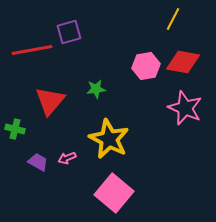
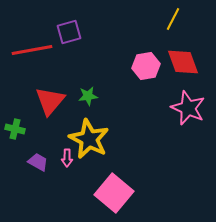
red diamond: rotated 60 degrees clockwise
green star: moved 8 px left, 7 px down
pink star: moved 3 px right
yellow star: moved 20 px left
pink arrow: rotated 66 degrees counterclockwise
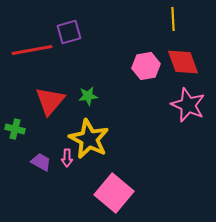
yellow line: rotated 30 degrees counterclockwise
pink star: moved 3 px up
purple trapezoid: moved 3 px right
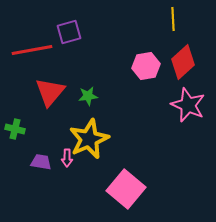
red diamond: rotated 68 degrees clockwise
red triangle: moved 9 px up
yellow star: rotated 21 degrees clockwise
purple trapezoid: rotated 20 degrees counterclockwise
pink square: moved 12 px right, 4 px up
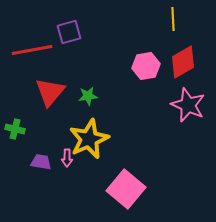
red diamond: rotated 12 degrees clockwise
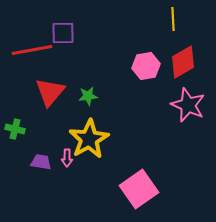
purple square: moved 6 px left, 1 px down; rotated 15 degrees clockwise
yellow star: rotated 6 degrees counterclockwise
pink square: moved 13 px right; rotated 15 degrees clockwise
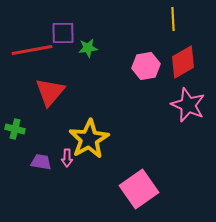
green star: moved 48 px up
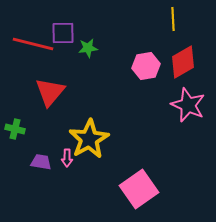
red line: moved 1 px right, 6 px up; rotated 24 degrees clockwise
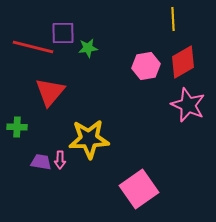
red line: moved 3 px down
green cross: moved 2 px right, 2 px up; rotated 12 degrees counterclockwise
yellow star: rotated 27 degrees clockwise
pink arrow: moved 7 px left, 2 px down
